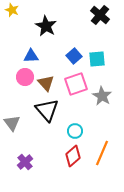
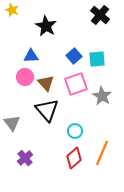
red diamond: moved 1 px right, 2 px down
purple cross: moved 4 px up
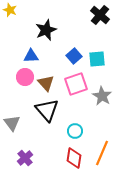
yellow star: moved 2 px left
black star: moved 4 px down; rotated 20 degrees clockwise
red diamond: rotated 40 degrees counterclockwise
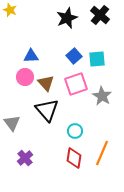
black star: moved 21 px right, 12 px up
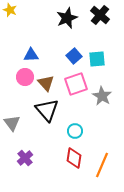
blue triangle: moved 1 px up
orange line: moved 12 px down
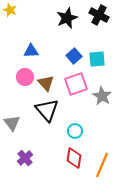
black cross: moved 1 px left; rotated 12 degrees counterclockwise
blue triangle: moved 4 px up
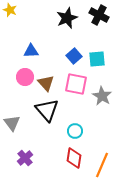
pink square: rotated 30 degrees clockwise
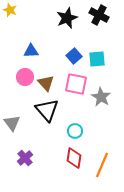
gray star: moved 1 px left, 1 px down
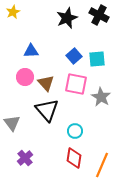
yellow star: moved 3 px right, 2 px down; rotated 24 degrees clockwise
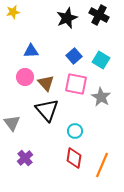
yellow star: rotated 16 degrees clockwise
cyan square: moved 4 px right, 1 px down; rotated 36 degrees clockwise
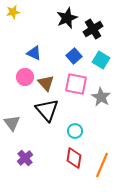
black cross: moved 6 px left, 14 px down; rotated 30 degrees clockwise
blue triangle: moved 3 px right, 2 px down; rotated 28 degrees clockwise
